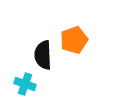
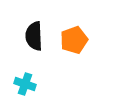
black semicircle: moved 9 px left, 19 px up
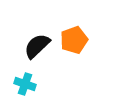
black semicircle: moved 3 px right, 10 px down; rotated 48 degrees clockwise
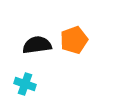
black semicircle: moved 1 px up; rotated 36 degrees clockwise
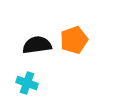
cyan cross: moved 2 px right, 1 px up
